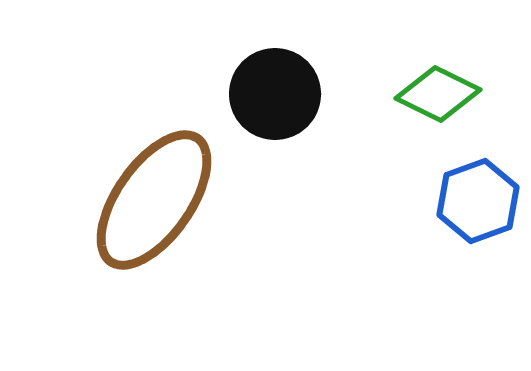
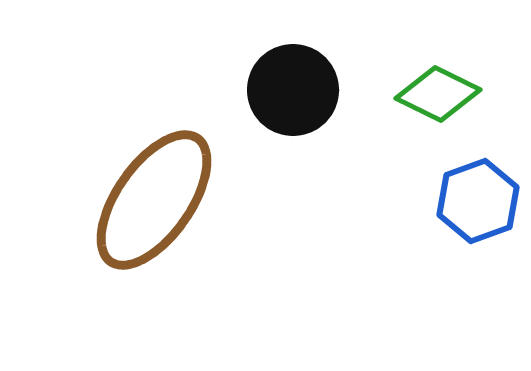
black circle: moved 18 px right, 4 px up
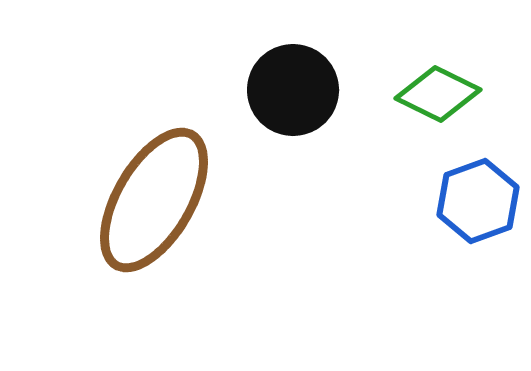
brown ellipse: rotated 5 degrees counterclockwise
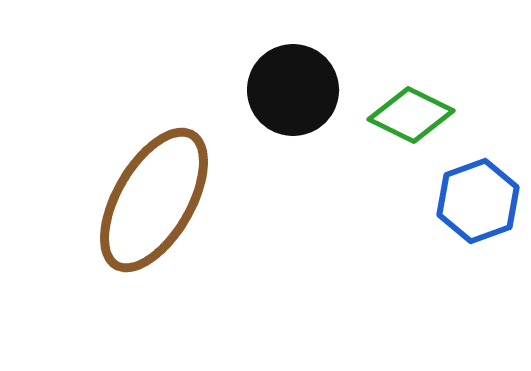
green diamond: moved 27 px left, 21 px down
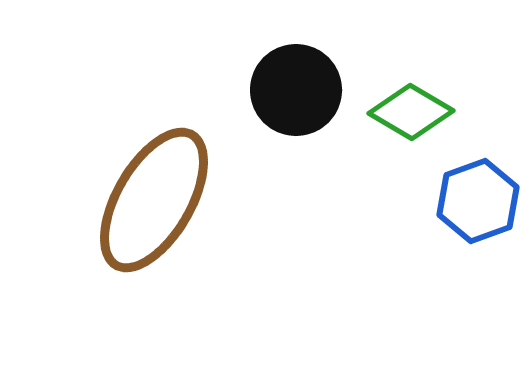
black circle: moved 3 px right
green diamond: moved 3 px up; rotated 4 degrees clockwise
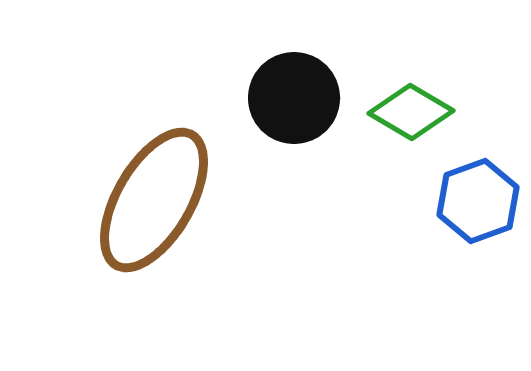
black circle: moved 2 px left, 8 px down
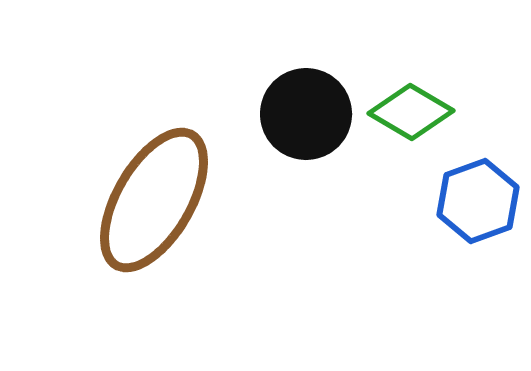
black circle: moved 12 px right, 16 px down
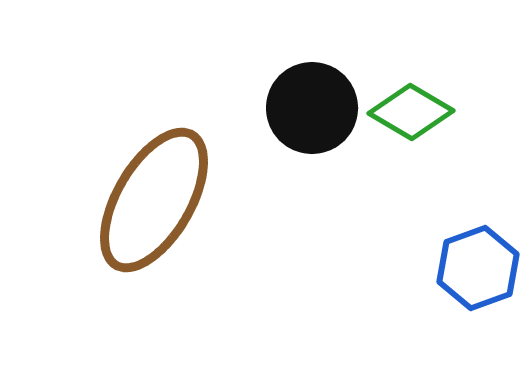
black circle: moved 6 px right, 6 px up
blue hexagon: moved 67 px down
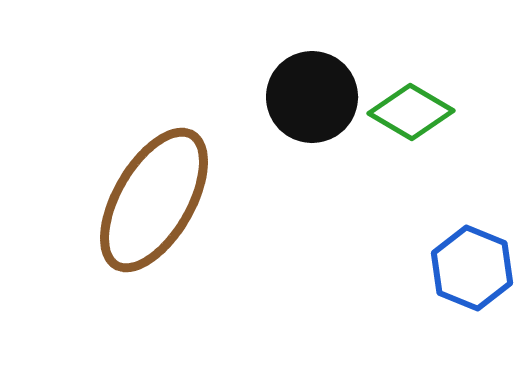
black circle: moved 11 px up
blue hexagon: moved 6 px left; rotated 18 degrees counterclockwise
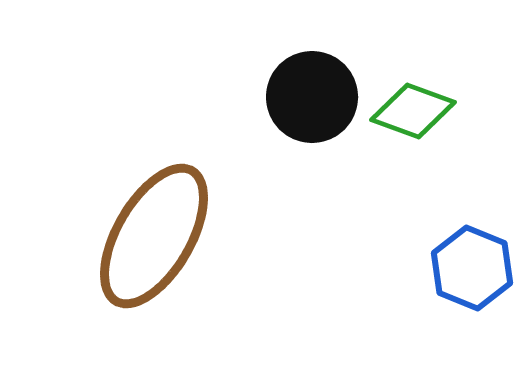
green diamond: moved 2 px right, 1 px up; rotated 10 degrees counterclockwise
brown ellipse: moved 36 px down
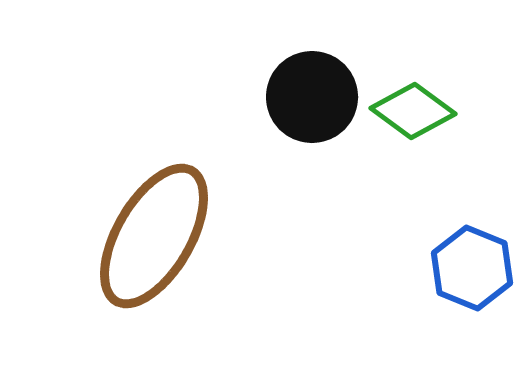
green diamond: rotated 16 degrees clockwise
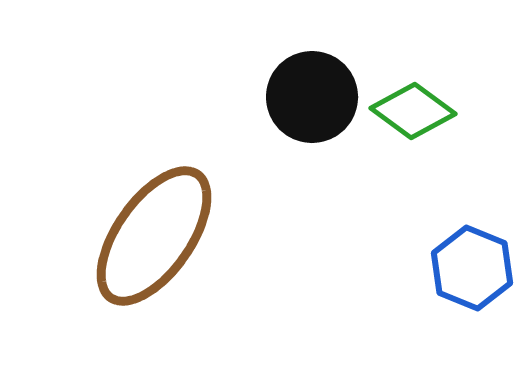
brown ellipse: rotated 5 degrees clockwise
